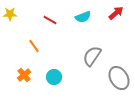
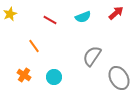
yellow star: rotated 24 degrees counterclockwise
orange cross: rotated 16 degrees counterclockwise
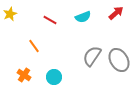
gray ellipse: moved 18 px up
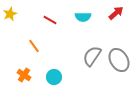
cyan semicircle: rotated 21 degrees clockwise
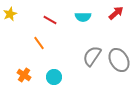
orange line: moved 5 px right, 3 px up
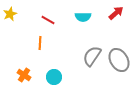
red line: moved 2 px left
orange line: moved 1 px right; rotated 40 degrees clockwise
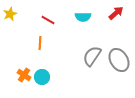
cyan circle: moved 12 px left
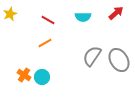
orange line: moved 5 px right; rotated 56 degrees clockwise
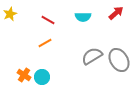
gray semicircle: rotated 25 degrees clockwise
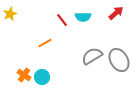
red line: moved 14 px right; rotated 24 degrees clockwise
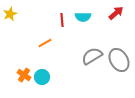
red line: rotated 32 degrees clockwise
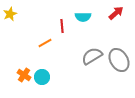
red line: moved 6 px down
